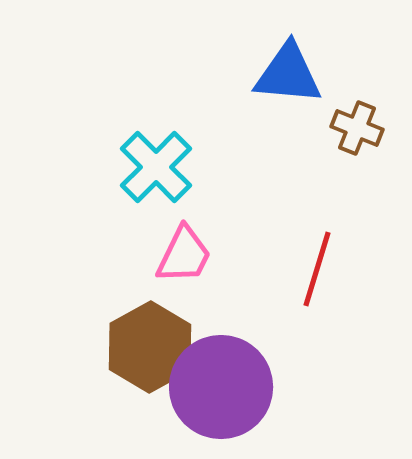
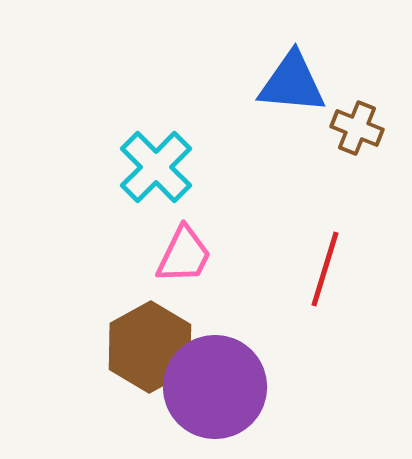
blue triangle: moved 4 px right, 9 px down
red line: moved 8 px right
purple circle: moved 6 px left
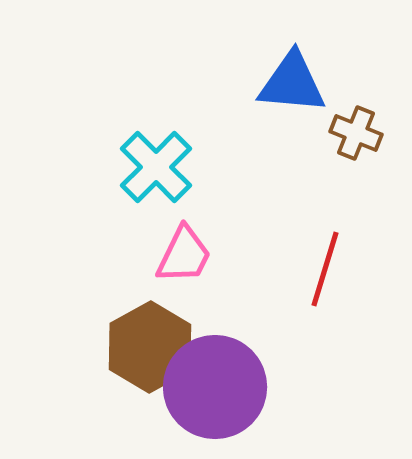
brown cross: moved 1 px left, 5 px down
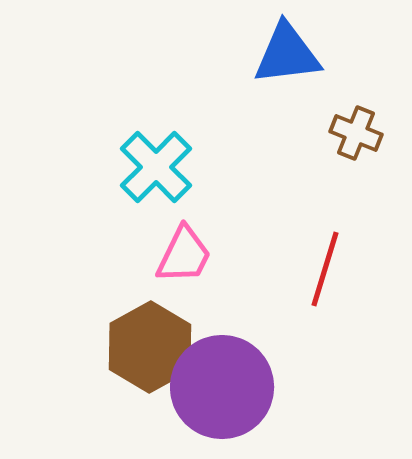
blue triangle: moved 5 px left, 29 px up; rotated 12 degrees counterclockwise
purple circle: moved 7 px right
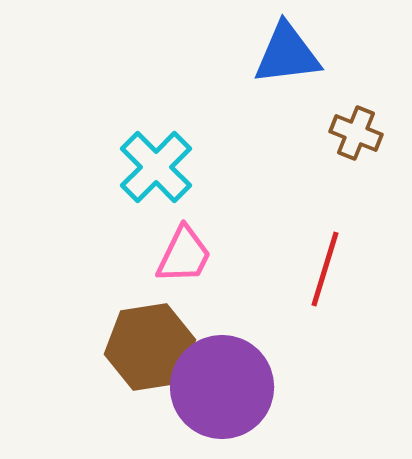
brown hexagon: rotated 20 degrees clockwise
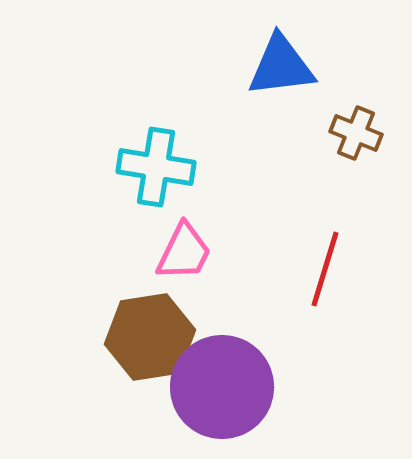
blue triangle: moved 6 px left, 12 px down
cyan cross: rotated 36 degrees counterclockwise
pink trapezoid: moved 3 px up
brown hexagon: moved 10 px up
